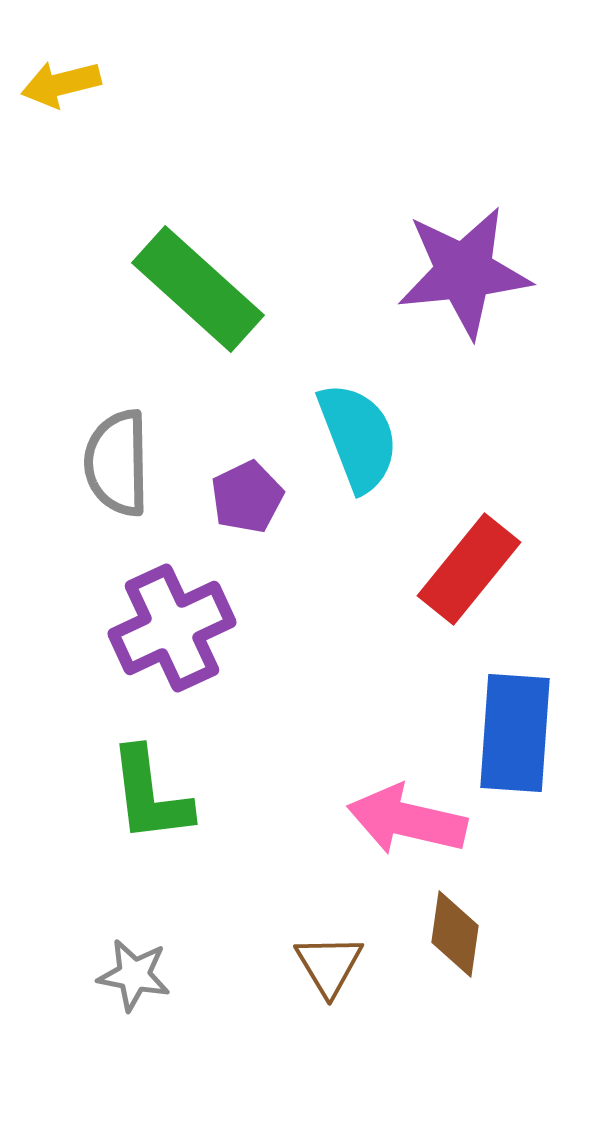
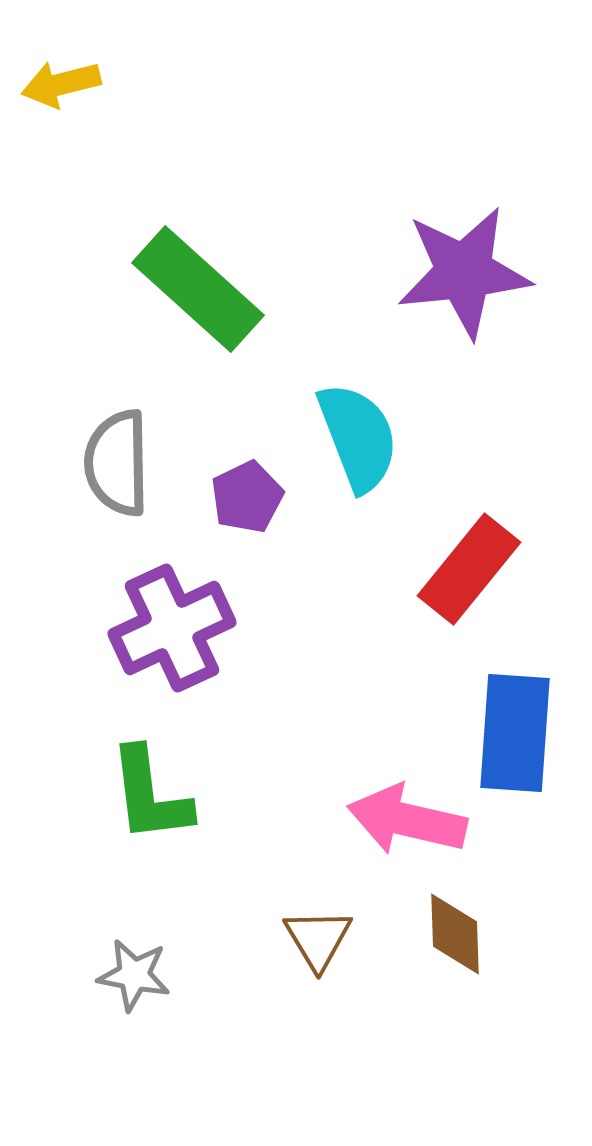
brown diamond: rotated 10 degrees counterclockwise
brown triangle: moved 11 px left, 26 px up
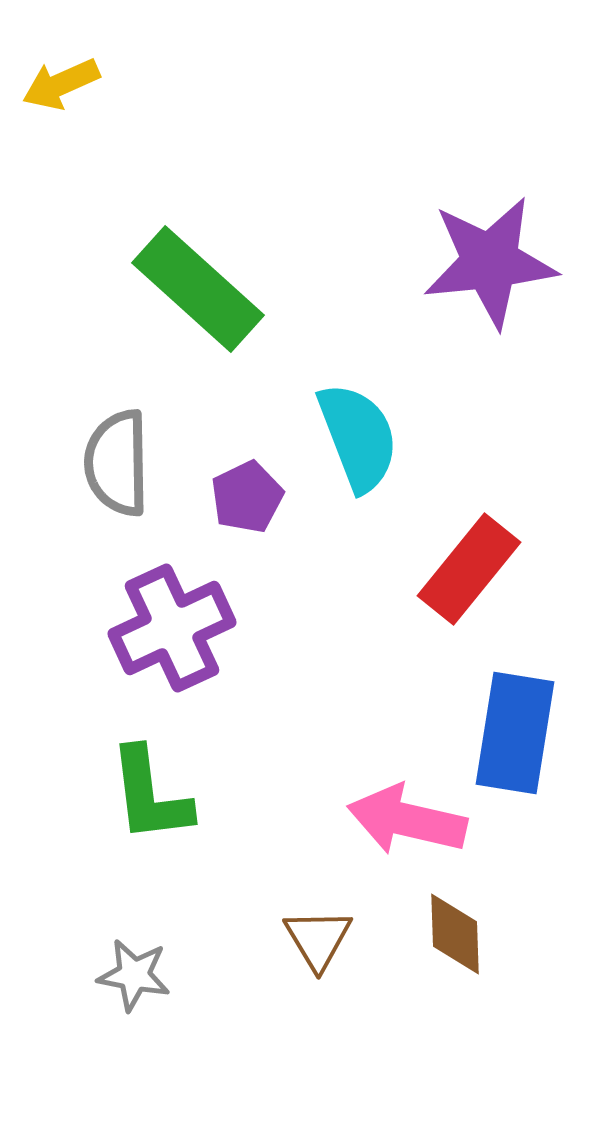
yellow arrow: rotated 10 degrees counterclockwise
purple star: moved 26 px right, 10 px up
blue rectangle: rotated 5 degrees clockwise
